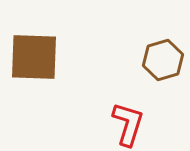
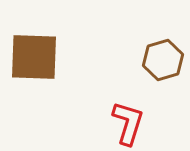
red L-shape: moved 1 px up
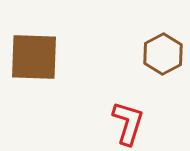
brown hexagon: moved 6 px up; rotated 12 degrees counterclockwise
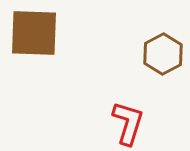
brown square: moved 24 px up
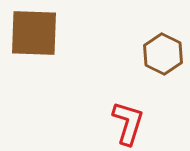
brown hexagon: rotated 6 degrees counterclockwise
